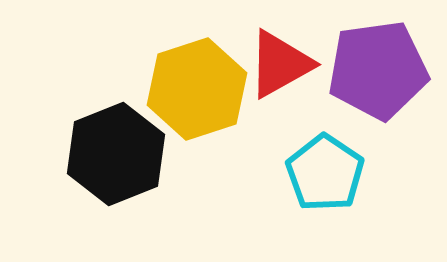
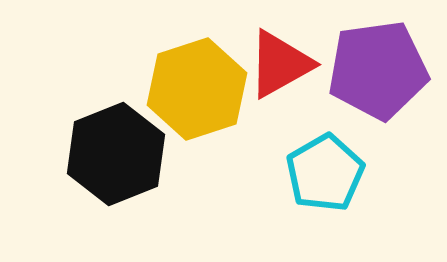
cyan pentagon: rotated 8 degrees clockwise
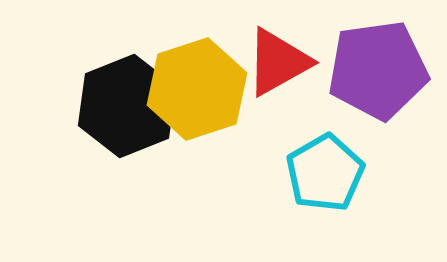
red triangle: moved 2 px left, 2 px up
black hexagon: moved 11 px right, 48 px up
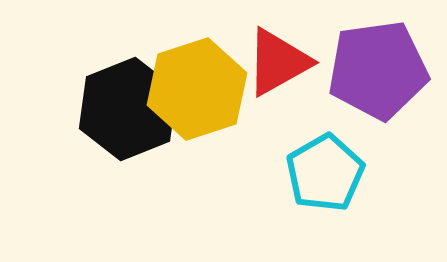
black hexagon: moved 1 px right, 3 px down
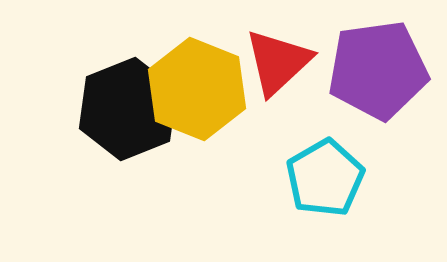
red triangle: rotated 14 degrees counterclockwise
yellow hexagon: rotated 20 degrees counterclockwise
cyan pentagon: moved 5 px down
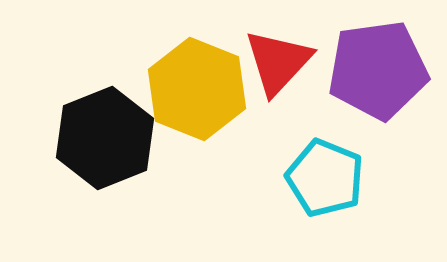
red triangle: rotated 4 degrees counterclockwise
black hexagon: moved 23 px left, 29 px down
cyan pentagon: rotated 20 degrees counterclockwise
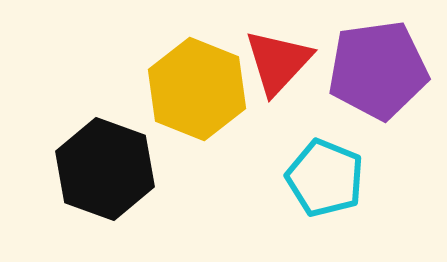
black hexagon: moved 31 px down; rotated 18 degrees counterclockwise
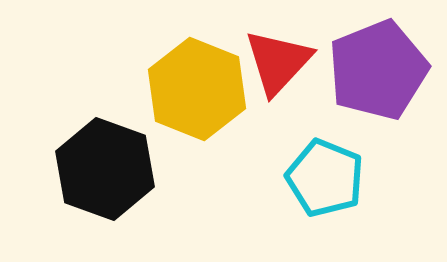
purple pentagon: rotated 14 degrees counterclockwise
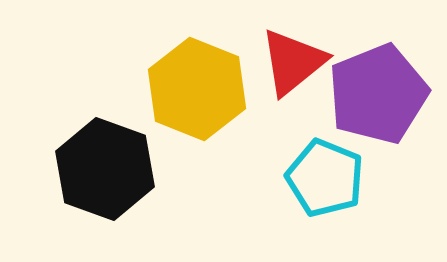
red triangle: moved 15 px right; rotated 8 degrees clockwise
purple pentagon: moved 24 px down
